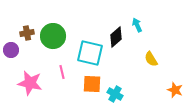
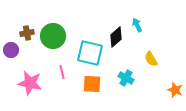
cyan cross: moved 11 px right, 16 px up
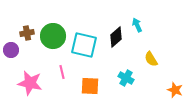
cyan square: moved 6 px left, 8 px up
orange square: moved 2 px left, 2 px down
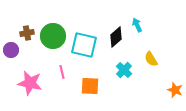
cyan cross: moved 2 px left, 8 px up; rotated 14 degrees clockwise
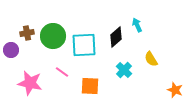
cyan square: rotated 16 degrees counterclockwise
pink line: rotated 40 degrees counterclockwise
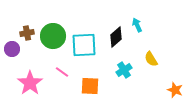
purple circle: moved 1 px right, 1 px up
cyan cross: rotated 14 degrees clockwise
pink star: rotated 25 degrees clockwise
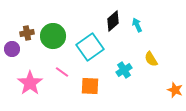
black diamond: moved 3 px left, 16 px up
cyan square: moved 6 px right, 2 px down; rotated 32 degrees counterclockwise
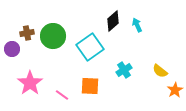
yellow semicircle: moved 9 px right, 12 px down; rotated 21 degrees counterclockwise
pink line: moved 23 px down
orange star: rotated 21 degrees clockwise
